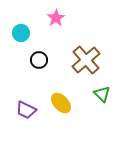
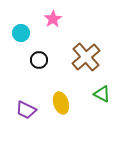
pink star: moved 3 px left, 1 px down
brown cross: moved 3 px up
green triangle: rotated 18 degrees counterclockwise
yellow ellipse: rotated 25 degrees clockwise
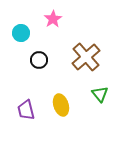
green triangle: moved 2 px left; rotated 24 degrees clockwise
yellow ellipse: moved 2 px down
purple trapezoid: rotated 50 degrees clockwise
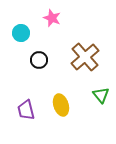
pink star: moved 1 px left, 1 px up; rotated 18 degrees counterclockwise
brown cross: moved 1 px left
green triangle: moved 1 px right, 1 px down
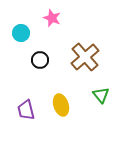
black circle: moved 1 px right
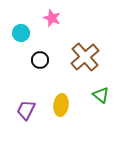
green triangle: rotated 12 degrees counterclockwise
yellow ellipse: rotated 25 degrees clockwise
purple trapezoid: rotated 40 degrees clockwise
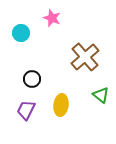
black circle: moved 8 px left, 19 px down
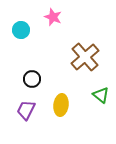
pink star: moved 1 px right, 1 px up
cyan circle: moved 3 px up
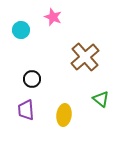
green triangle: moved 4 px down
yellow ellipse: moved 3 px right, 10 px down
purple trapezoid: rotated 30 degrees counterclockwise
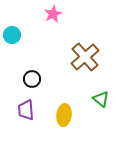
pink star: moved 3 px up; rotated 24 degrees clockwise
cyan circle: moved 9 px left, 5 px down
